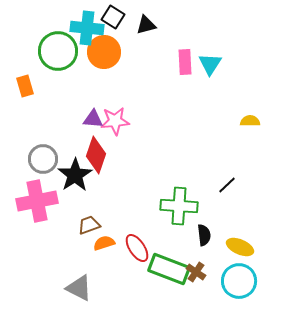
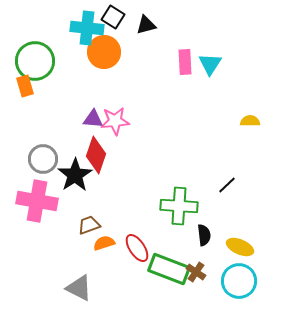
green circle: moved 23 px left, 10 px down
pink cross: rotated 21 degrees clockwise
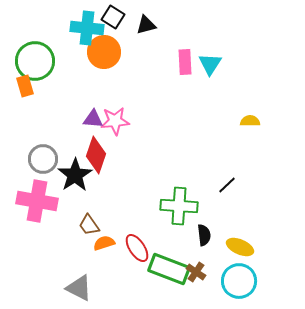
brown trapezoid: rotated 105 degrees counterclockwise
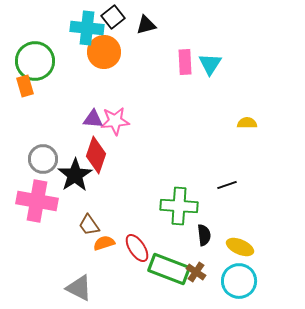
black square: rotated 20 degrees clockwise
yellow semicircle: moved 3 px left, 2 px down
black line: rotated 24 degrees clockwise
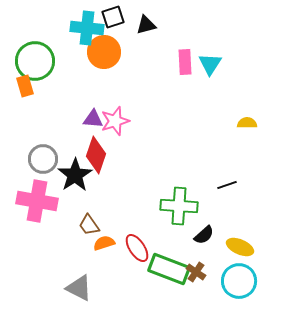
black square: rotated 20 degrees clockwise
pink star: rotated 12 degrees counterclockwise
black semicircle: rotated 55 degrees clockwise
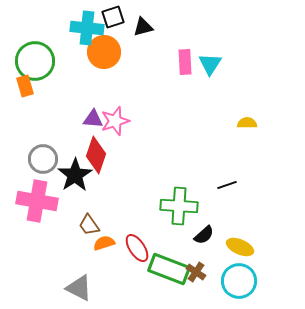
black triangle: moved 3 px left, 2 px down
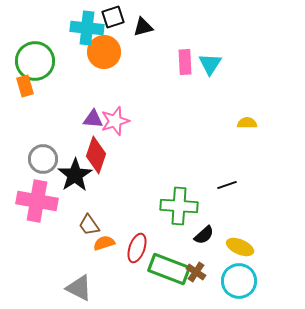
red ellipse: rotated 52 degrees clockwise
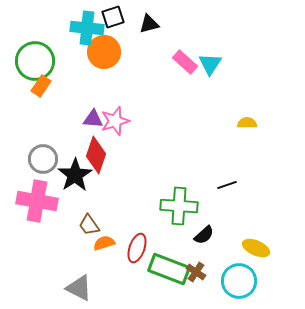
black triangle: moved 6 px right, 3 px up
pink rectangle: rotated 45 degrees counterclockwise
orange rectangle: moved 16 px right; rotated 50 degrees clockwise
yellow ellipse: moved 16 px right, 1 px down
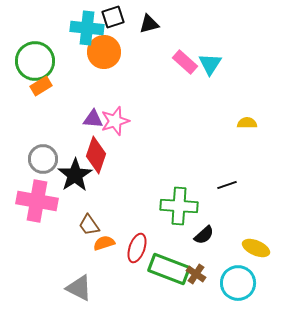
orange rectangle: rotated 25 degrees clockwise
brown cross: moved 2 px down
cyan circle: moved 1 px left, 2 px down
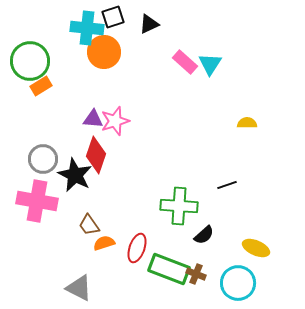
black triangle: rotated 10 degrees counterclockwise
green circle: moved 5 px left
black star: rotated 12 degrees counterclockwise
brown cross: rotated 12 degrees counterclockwise
